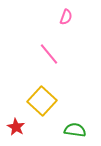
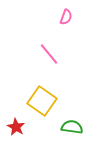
yellow square: rotated 8 degrees counterclockwise
green semicircle: moved 3 px left, 3 px up
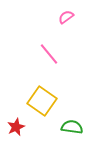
pink semicircle: rotated 147 degrees counterclockwise
red star: rotated 18 degrees clockwise
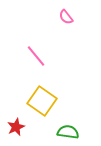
pink semicircle: rotated 91 degrees counterclockwise
pink line: moved 13 px left, 2 px down
green semicircle: moved 4 px left, 5 px down
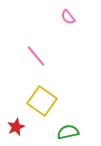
pink semicircle: moved 2 px right
green semicircle: rotated 20 degrees counterclockwise
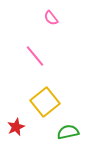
pink semicircle: moved 17 px left, 1 px down
pink line: moved 1 px left
yellow square: moved 3 px right, 1 px down; rotated 16 degrees clockwise
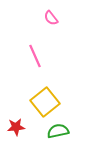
pink line: rotated 15 degrees clockwise
red star: rotated 18 degrees clockwise
green semicircle: moved 10 px left, 1 px up
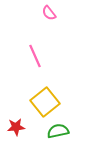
pink semicircle: moved 2 px left, 5 px up
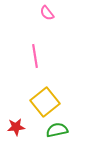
pink semicircle: moved 2 px left
pink line: rotated 15 degrees clockwise
green semicircle: moved 1 px left, 1 px up
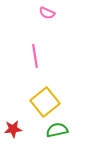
pink semicircle: rotated 28 degrees counterclockwise
red star: moved 3 px left, 2 px down
